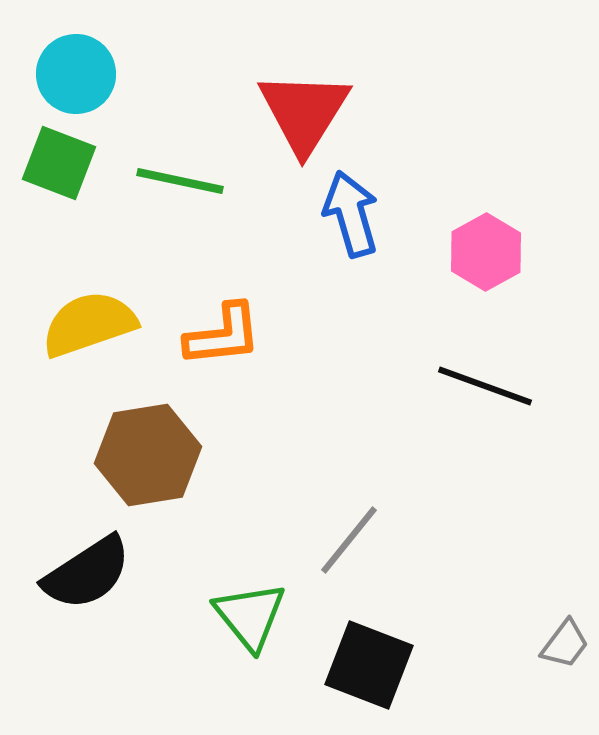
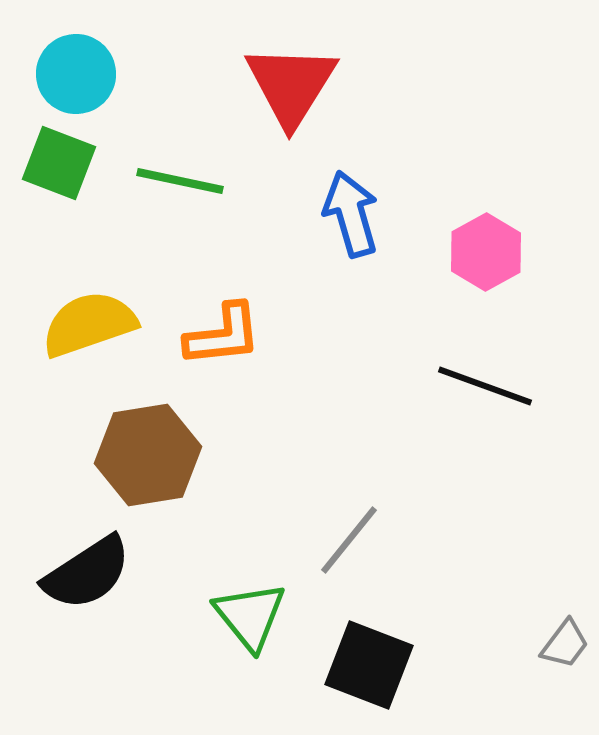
red triangle: moved 13 px left, 27 px up
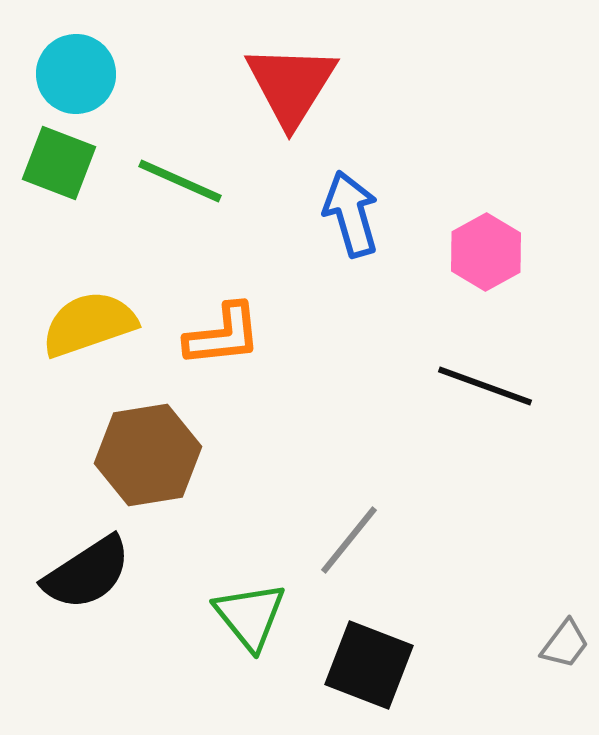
green line: rotated 12 degrees clockwise
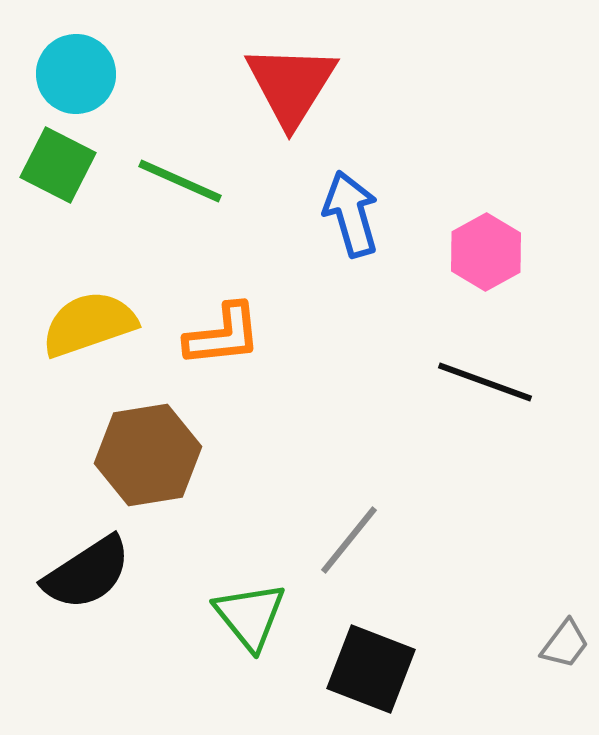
green square: moved 1 px left, 2 px down; rotated 6 degrees clockwise
black line: moved 4 px up
black square: moved 2 px right, 4 px down
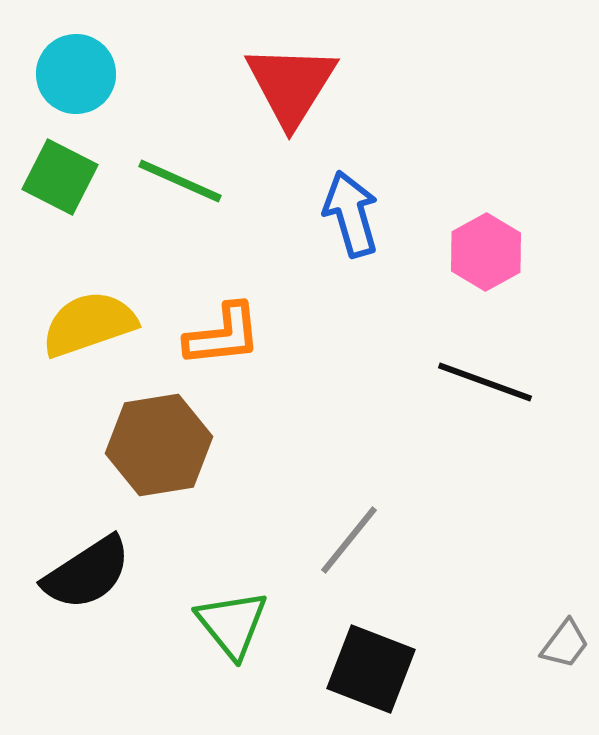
green square: moved 2 px right, 12 px down
brown hexagon: moved 11 px right, 10 px up
green triangle: moved 18 px left, 8 px down
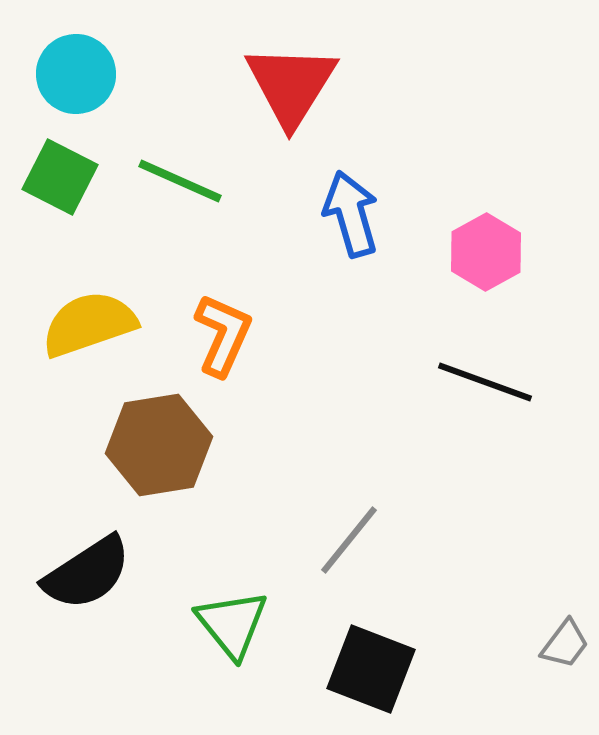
orange L-shape: rotated 60 degrees counterclockwise
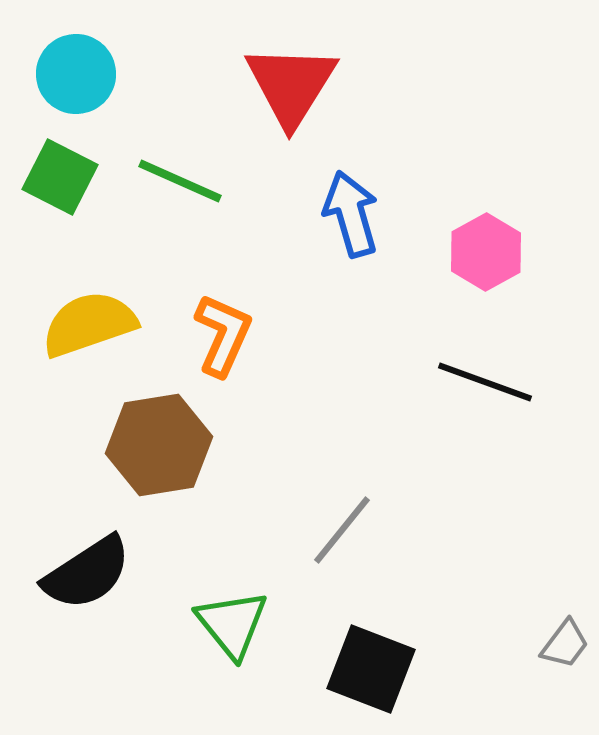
gray line: moved 7 px left, 10 px up
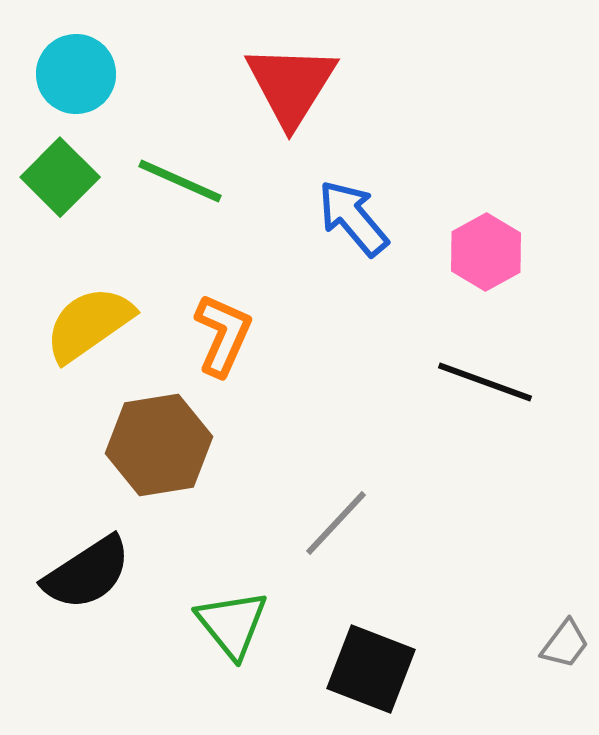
green square: rotated 18 degrees clockwise
blue arrow: moved 2 px right, 4 px down; rotated 24 degrees counterclockwise
yellow semicircle: rotated 16 degrees counterclockwise
gray line: moved 6 px left, 7 px up; rotated 4 degrees clockwise
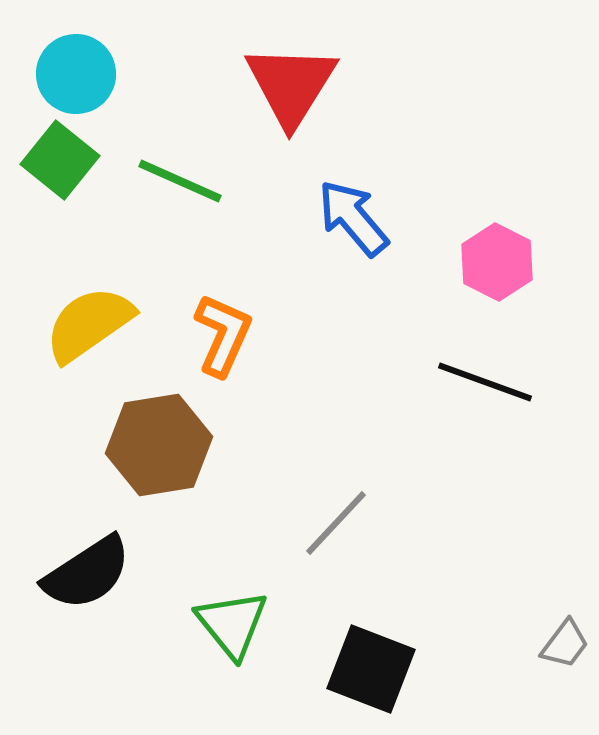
green square: moved 17 px up; rotated 6 degrees counterclockwise
pink hexagon: moved 11 px right, 10 px down; rotated 4 degrees counterclockwise
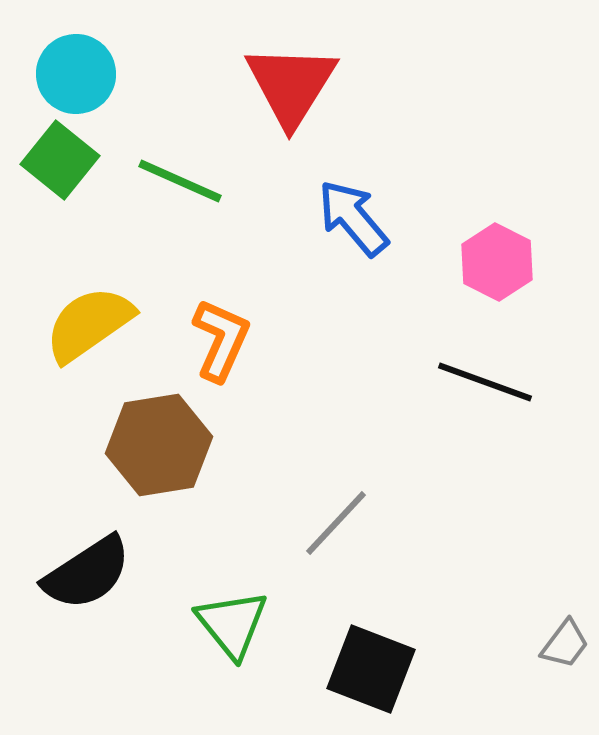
orange L-shape: moved 2 px left, 5 px down
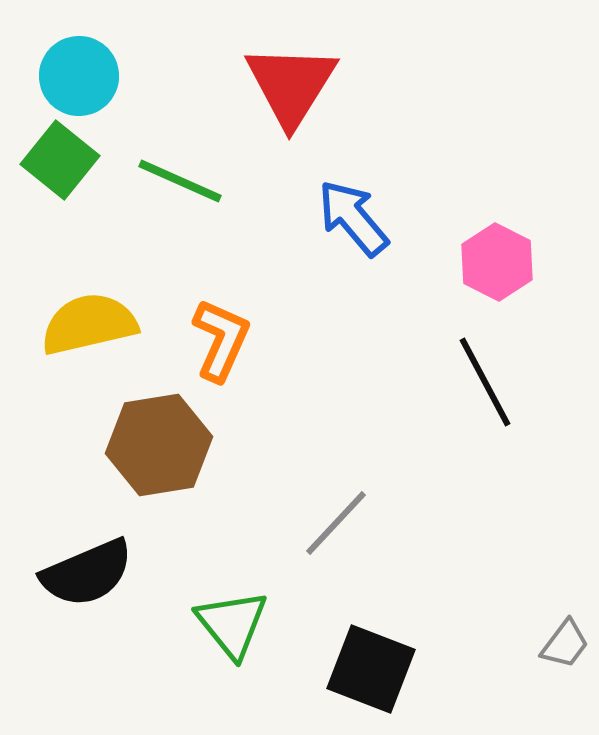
cyan circle: moved 3 px right, 2 px down
yellow semicircle: rotated 22 degrees clockwise
black line: rotated 42 degrees clockwise
black semicircle: rotated 10 degrees clockwise
